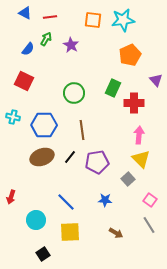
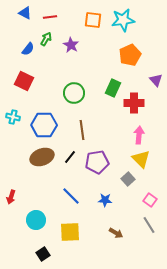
blue line: moved 5 px right, 6 px up
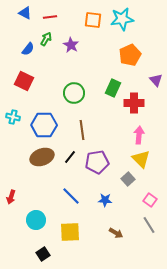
cyan star: moved 1 px left, 1 px up
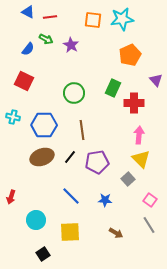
blue triangle: moved 3 px right, 1 px up
green arrow: rotated 88 degrees clockwise
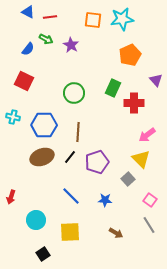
brown line: moved 4 px left, 2 px down; rotated 12 degrees clockwise
pink arrow: moved 8 px right; rotated 132 degrees counterclockwise
purple pentagon: rotated 10 degrees counterclockwise
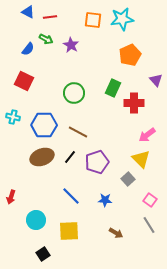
brown line: rotated 66 degrees counterclockwise
yellow square: moved 1 px left, 1 px up
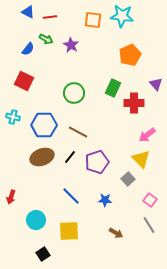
cyan star: moved 3 px up; rotated 15 degrees clockwise
purple triangle: moved 4 px down
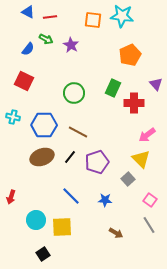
yellow square: moved 7 px left, 4 px up
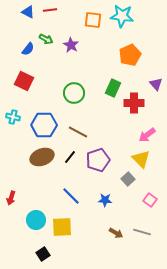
red line: moved 7 px up
purple pentagon: moved 1 px right, 2 px up
red arrow: moved 1 px down
gray line: moved 7 px left, 7 px down; rotated 42 degrees counterclockwise
